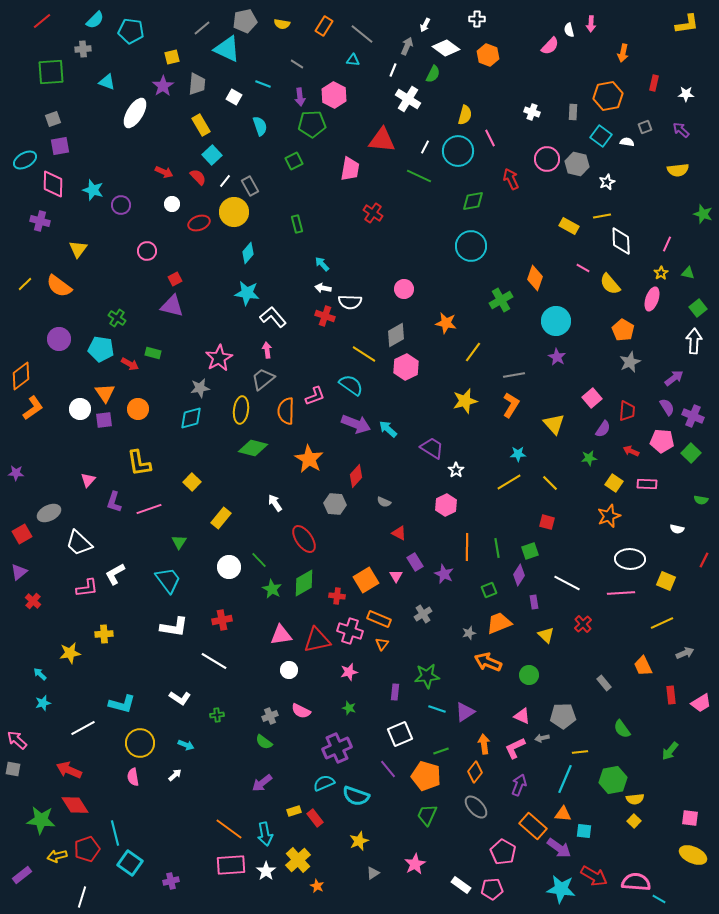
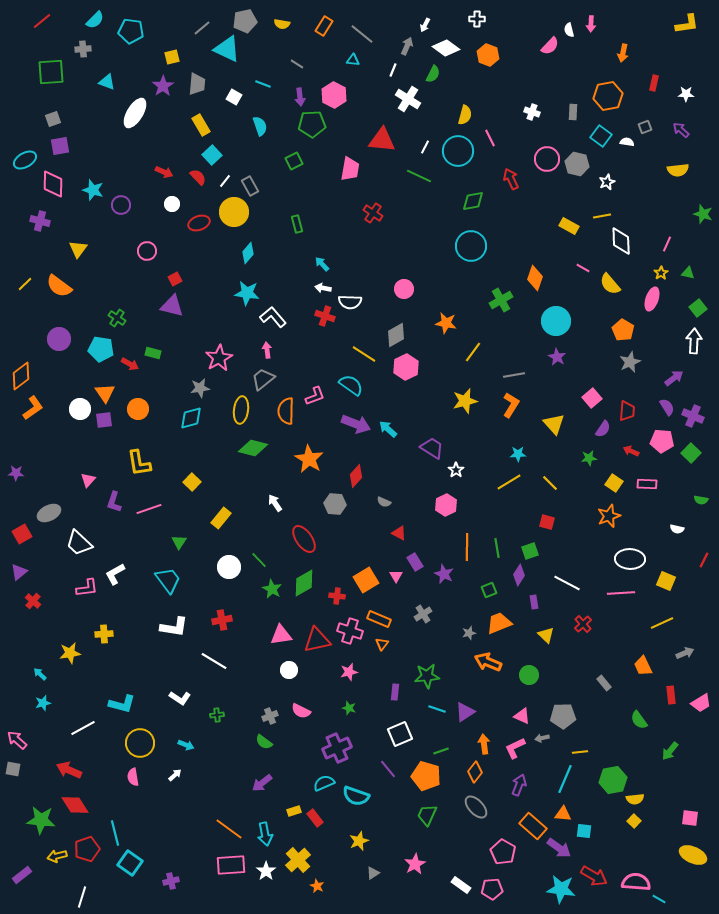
green semicircle at (622, 729): moved 17 px right, 9 px up
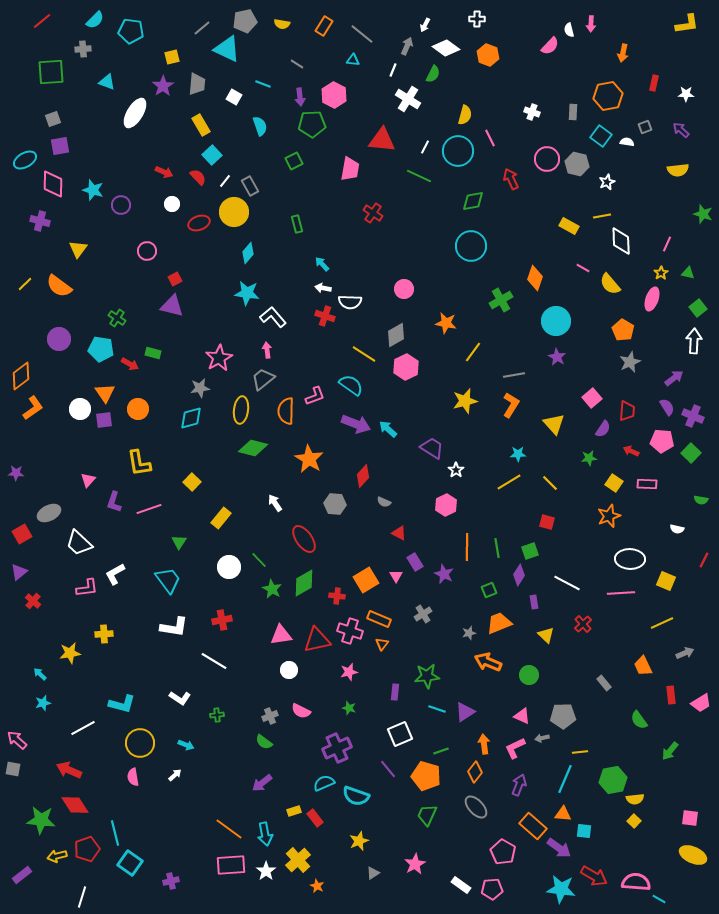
red diamond at (356, 476): moved 7 px right
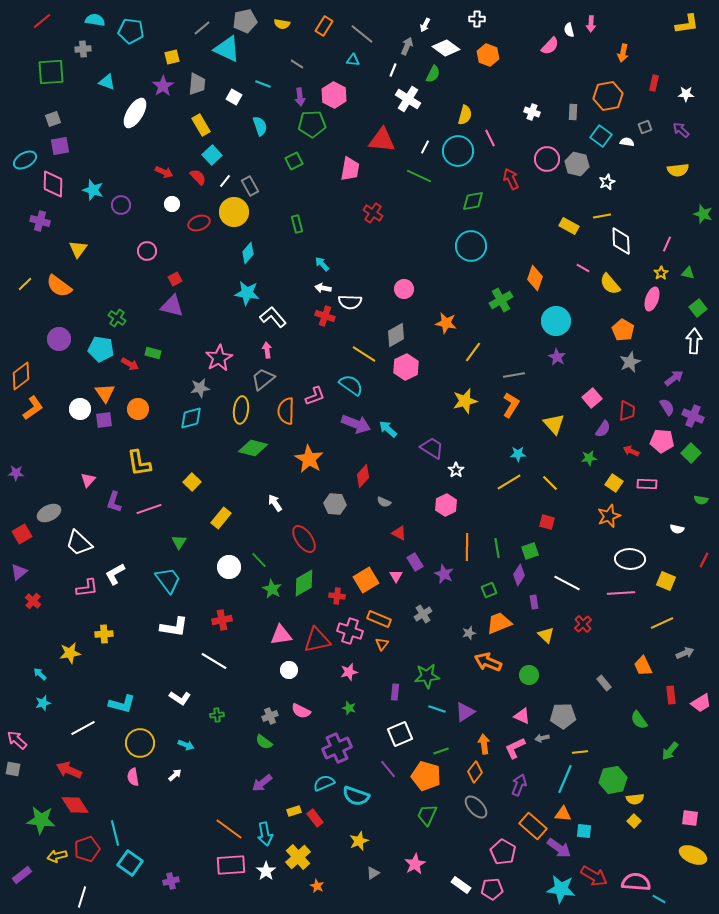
cyan semicircle at (95, 20): rotated 126 degrees counterclockwise
yellow cross at (298, 860): moved 3 px up
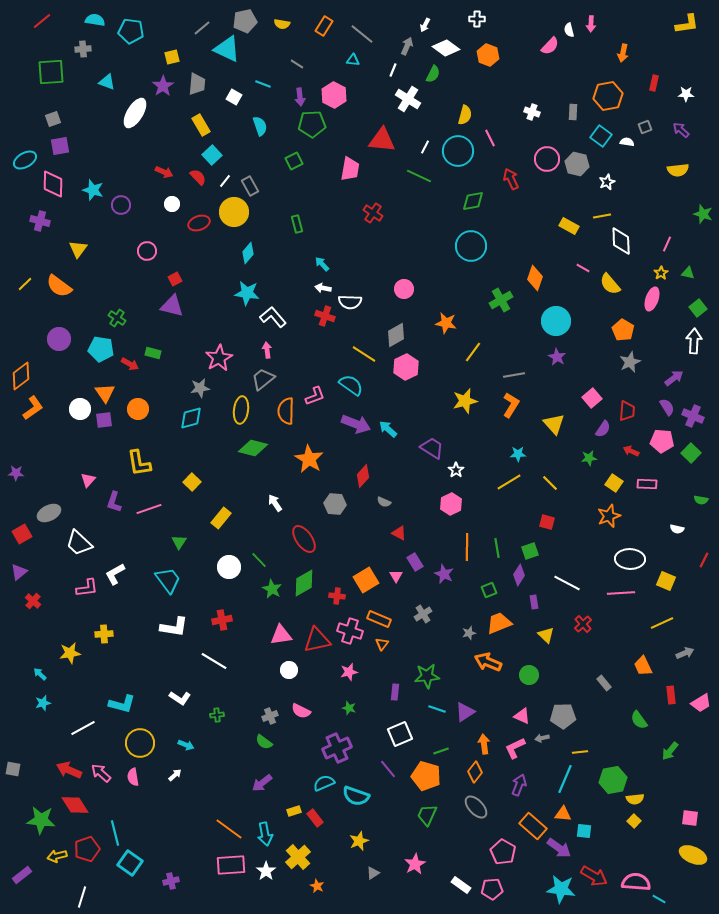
pink hexagon at (446, 505): moved 5 px right, 1 px up
pink arrow at (17, 740): moved 84 px right, 33 px down
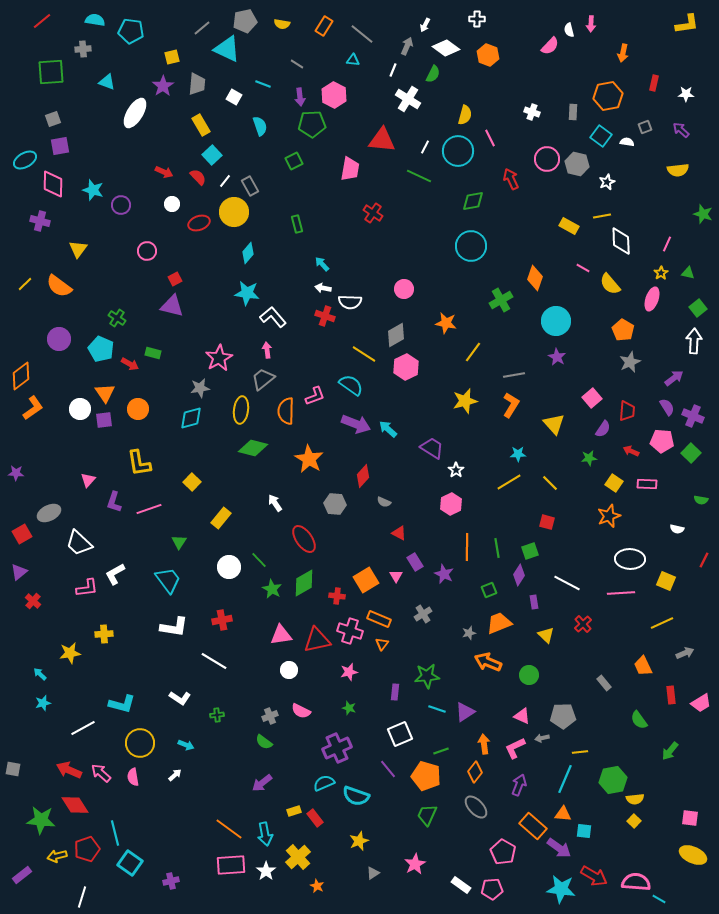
cyan pentagon at (101, 349): rotated 15 degrees clockwise
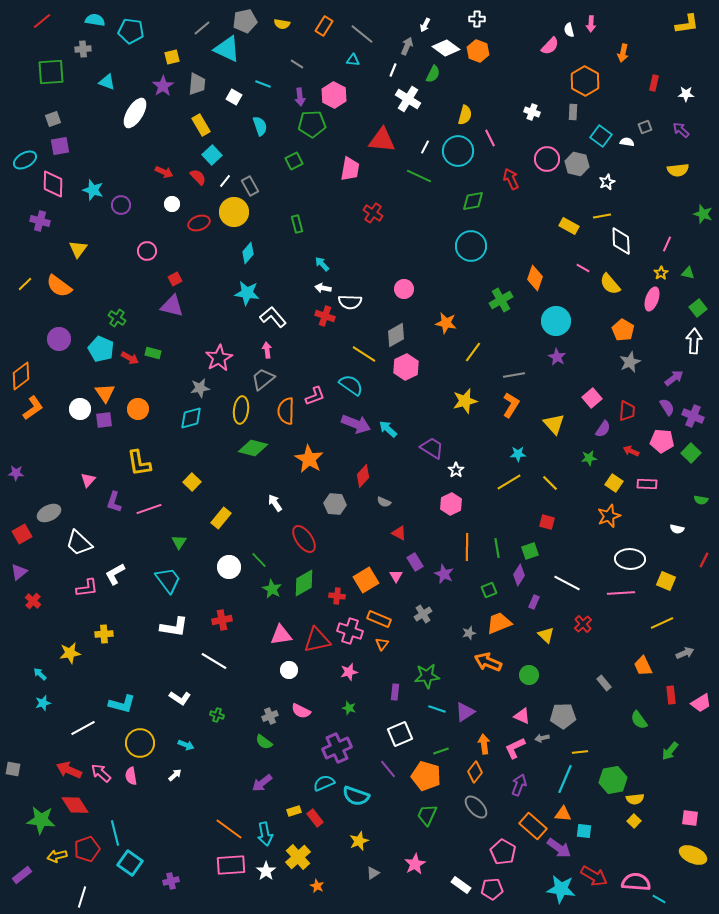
orange hexagon at (488, 55): moved 10 px left, 4 px up
orange hexagon at (608, 96): moved 23 px left, 15 px up; rotated 20 degrees counterclockwise
red arrow at (130, 364): moved 6 px up
purple rectangle at (534, 602): rotated 32 degrees clockwise
green cross at (217, 715): rotated 24 degrees clockwise
pink semicircle at (133, 777): moved 2 px left, 1 px up
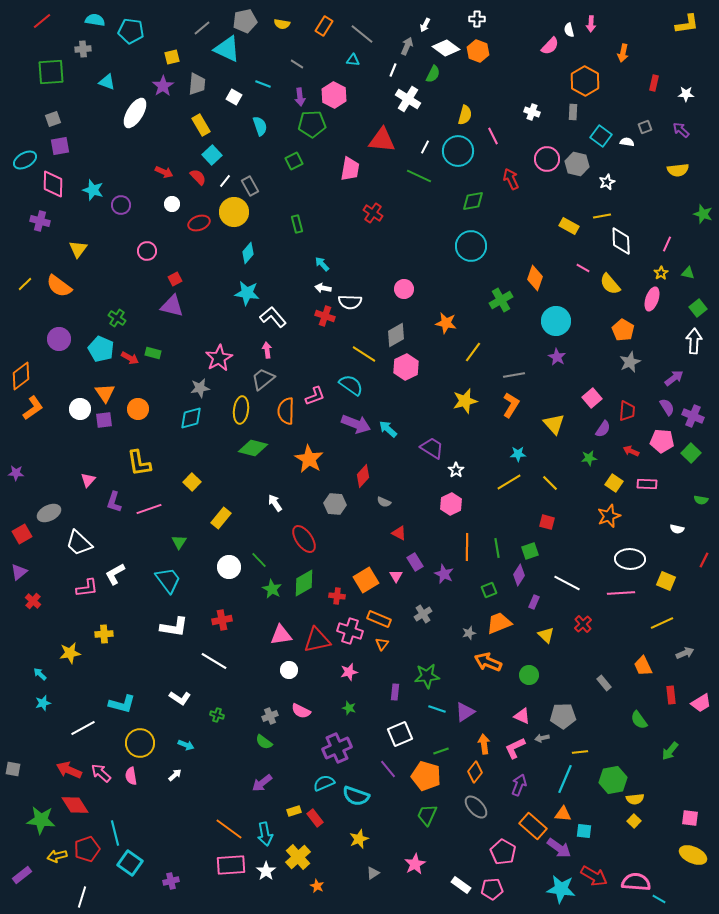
pink line at (490, 138): moved 3 px right, 2 px up
yellow star at (359, 841): moved 2 px up
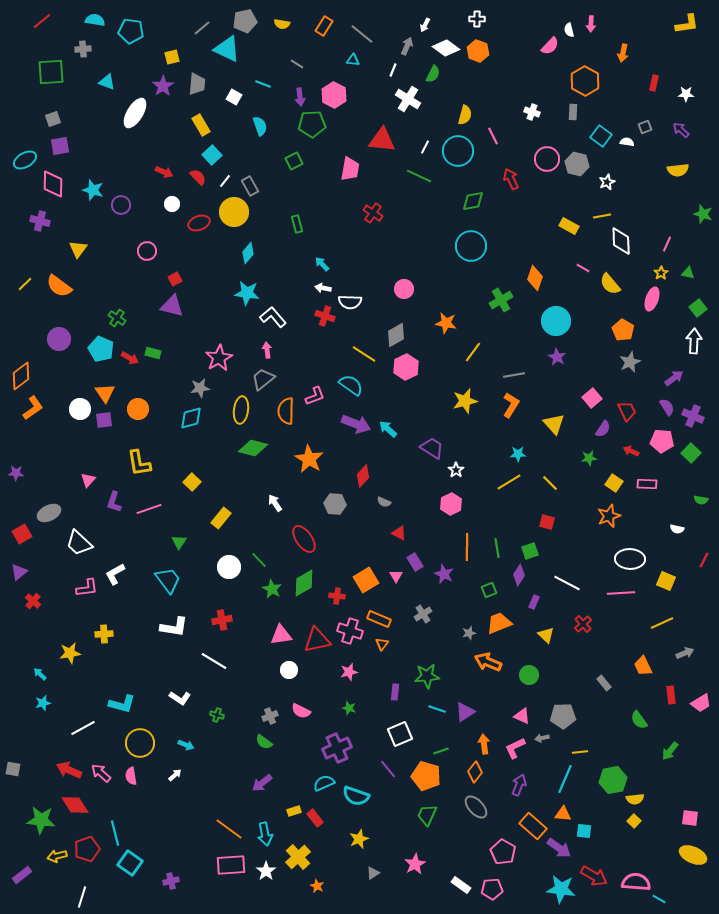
red trapezoid at (627, 411): rotated 30 degrees counterclockwise
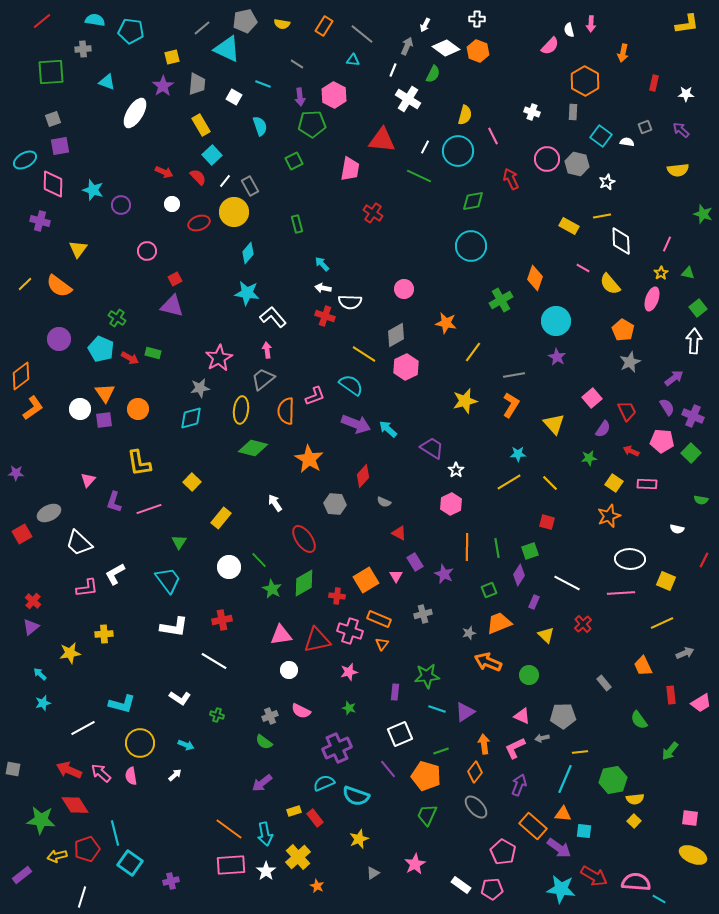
purple triangle at (19, 572): moved 12 px right, 55 px down
gray cross at (423, 614): rotated 18 degrees clockwise
